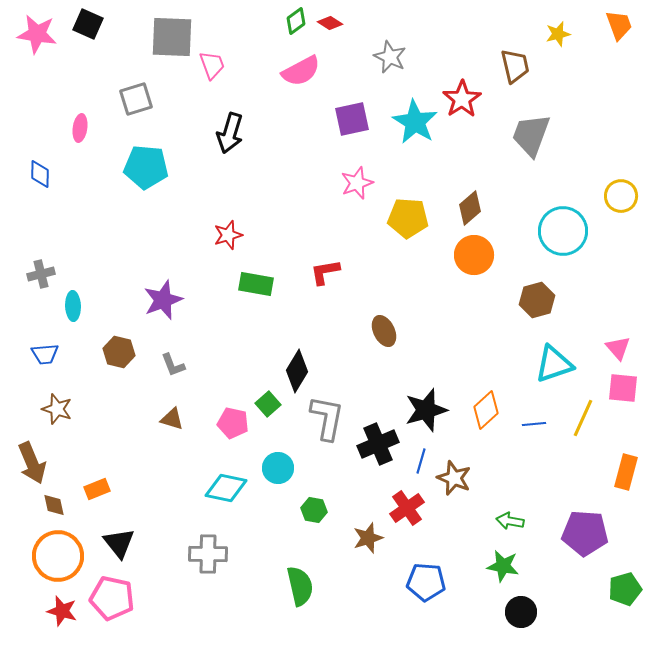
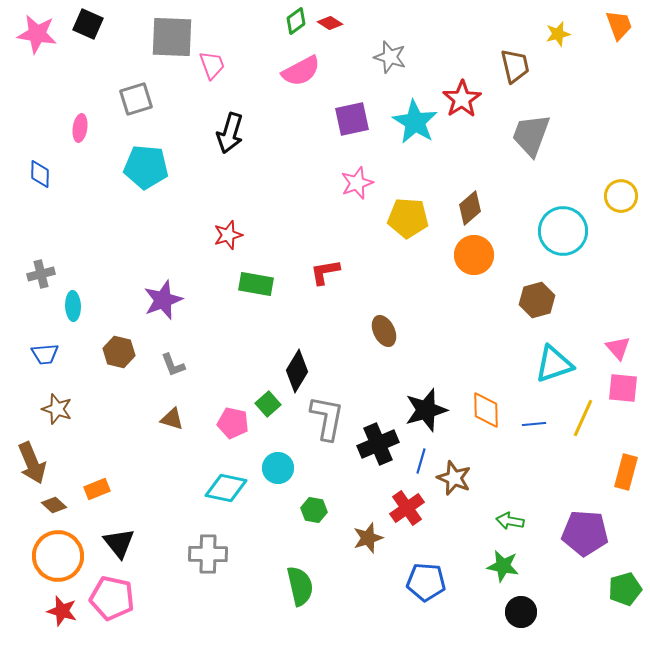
gray star at (390, 57): rotated 8 degrees counterclockwise
orange diamond at (486, 410): rotated 48 degrees counterclockwise
brown diamond at (54, 505): rotated 35 degrees counterclockwise
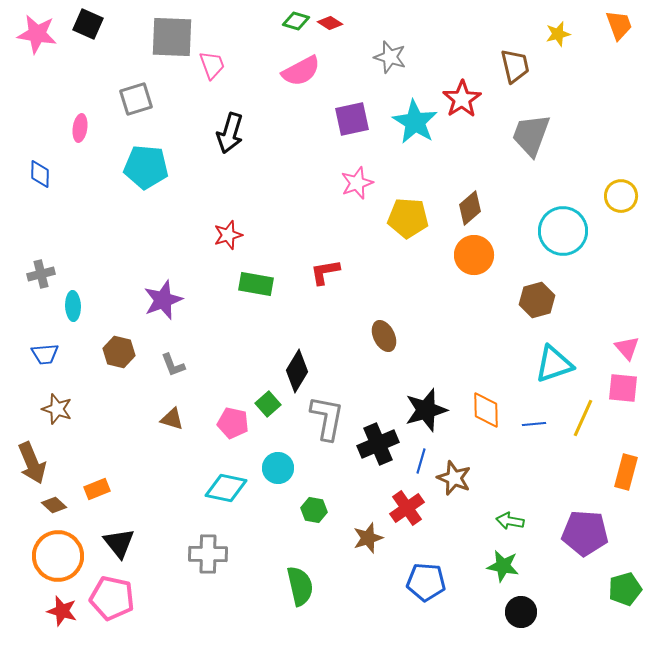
green diamond at (296, 21): rotated 52 degrees clockwise
brown ellipse at (384, 331): moved 5 px down
pink triangle at (618, 348): moved 9 px right
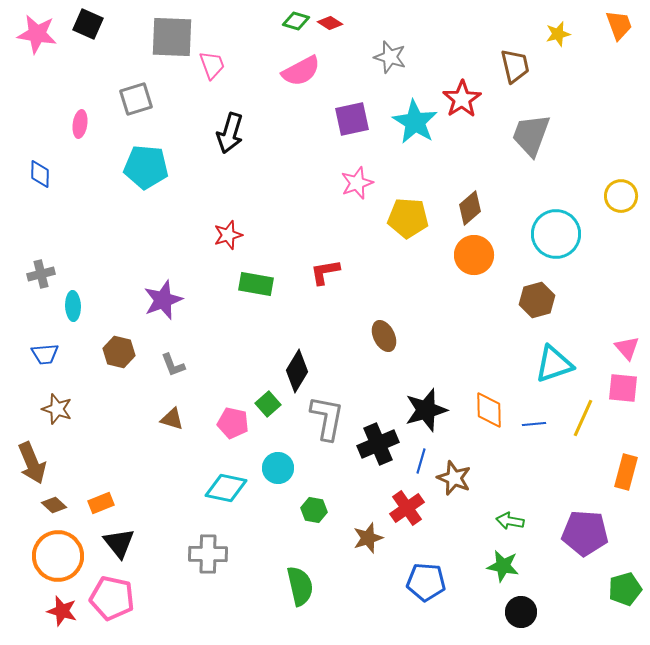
pink ellipse at (80, 128): moved 4 px up
cyan circle at (563, 231): moved 7 px left, 3 px down
orange diamond at (486, 410): moved 3 px right
orange rectangle at (97, 489): moved 4 px right, 14 px down
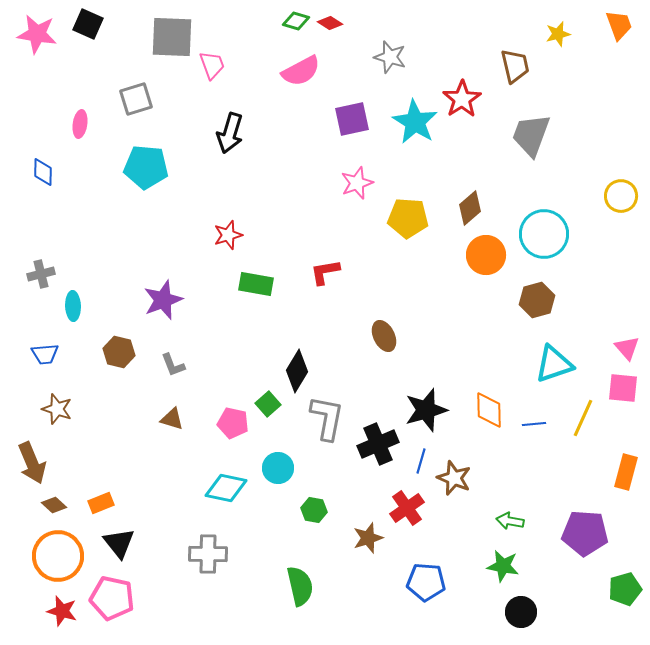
blue diamond at (40, 174): moved 3 px right, 2 px up
cyan circle at (556, 234): moved 12 px left
orange circle at (474, 255): moved 12 px right
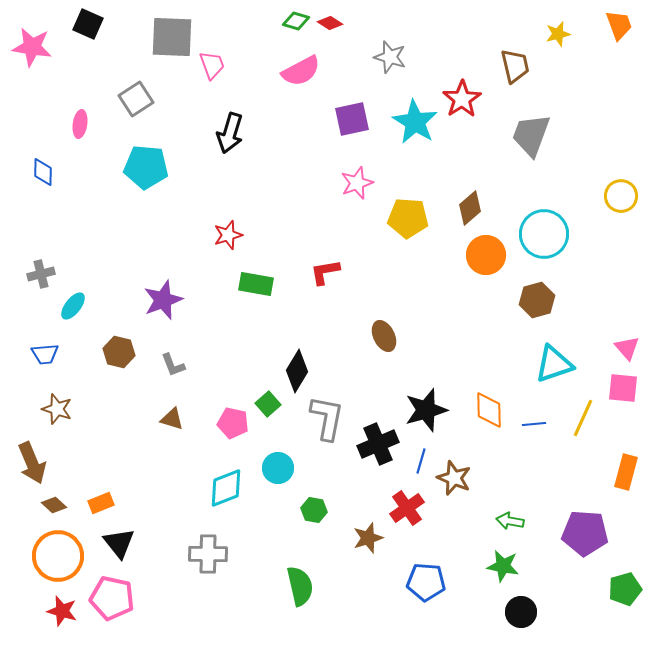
pink star at (37, 34): moved 5 px left, 13 px down
gray square at (136, 99): rotated 16 degrees counterclockwise
cyan ellipse at (73, 306): rotated 40 degrees clockwise
cyan diamond at (226, 488): rotated 33 degrees counterclockwise
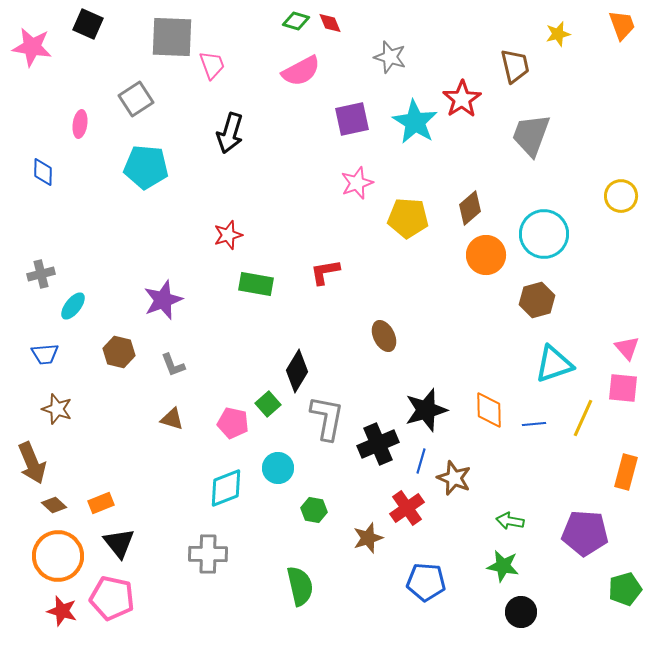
red diamond at (330, 23): rotated 35 degrees clockwise
orange trapezoid at (619, 25): moved 3 px right
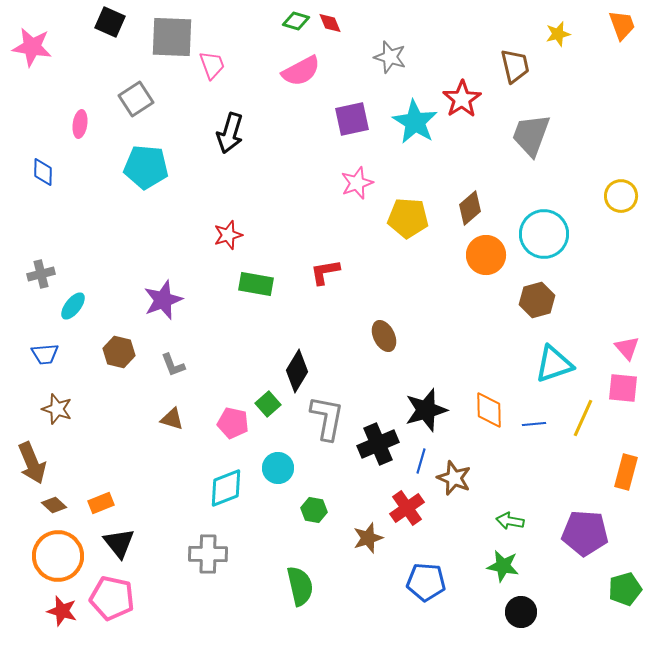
black square at (88, 24): moved 22 px right, 2 px up
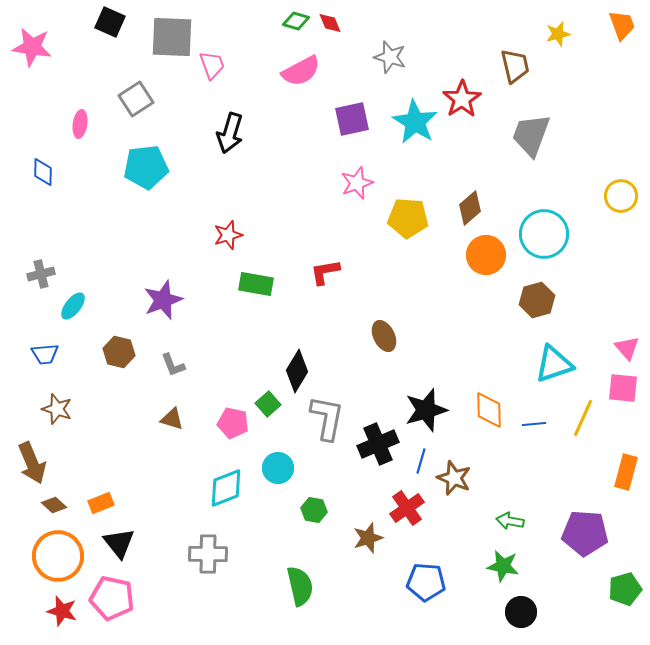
cyan pentagon at (146, 167): rotated 12 degrees counterclockwise
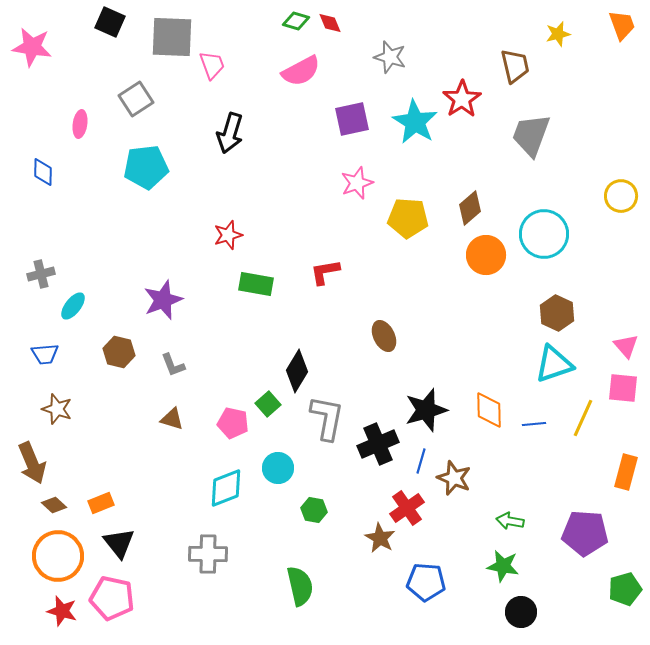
brown hexagon at (537, 300): moved 20 px right, 13 px down; rotated 20 degrees counterclockwise
pink triangle at (627, 348): moved 1 px left, 2 px up
brown star at (368, 538): moved 12 px right; rotated 24 degrees counterclockwise
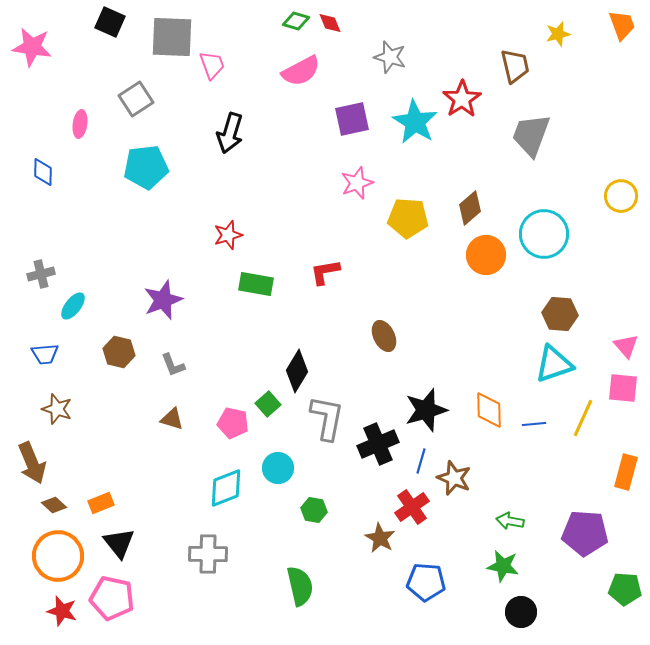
brown hexagon at (557, 313): moved 3 px right, 1 px down; rotated 20 degrees counterclockwise
red cross at (407, 508): moved 5 px right, 1 px up
green pentagon at (625, 589): rotated 20 degrees clockwise
